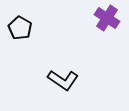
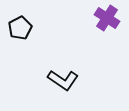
black pentagon: rotated 15 degrees clockwise
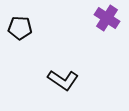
black pentagon: rotated 30 degrees clockwise
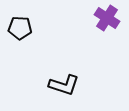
black L-shape: moved 1 px right, 5 px down; rotated 16 degrees counterclockwise
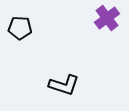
purple cross: rotated 20 degrees clockwise
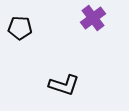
purple cross: moved 14 px left
